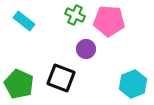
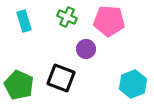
green cross: moved 8 px left, 2 px down
cyan rectangle: rotated 35 degrees clockwise
green pentagon: moved 1 px down
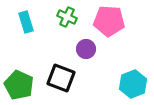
cyan rectangle: moved 2 px right, 1 px down
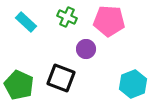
cyan rectangle: rotated 30 degrees counterclockwise
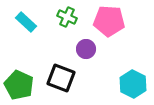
cyan hexagon: rotated 12 degrees counterclockwise
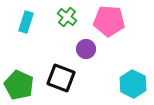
green cross: rotated 12 degrees clockwise
cyan rectangle: rotated 65 degrees clockwise
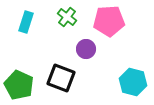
pink pentagon: rotated 8 degrees counterclockwise
cyan hexagon: moved 2 px up; rotated 12 degrees counterclockwise
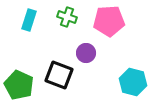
green cross: rotated 18 degrees counterclockwise
cyan rectangle: moved 3 px right, 2 px up
purple circle: moved 4 px down
black square: moved 2 px left, 3 px up
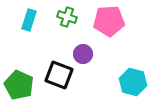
purple circle: moved 3 px left, 1 px down
